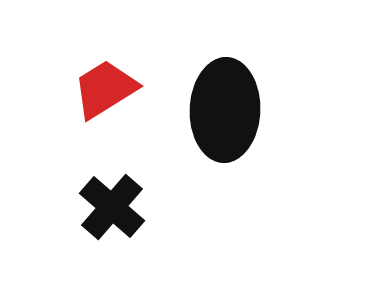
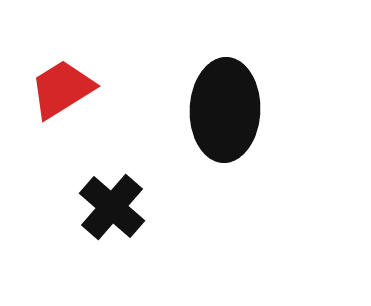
red trapezoid: moved 43 px left
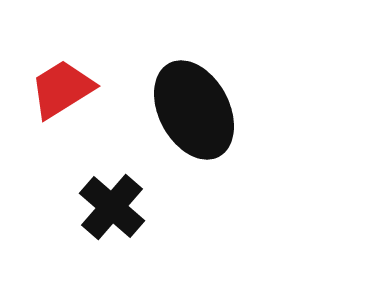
black ellipse: moved 31 px left; rotated 30 degrees counterclockwise
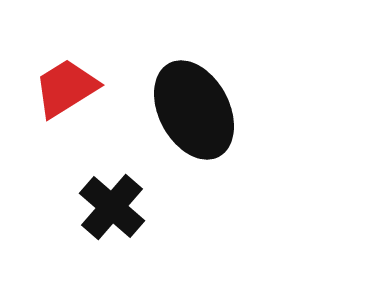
red trapezoid: moved 4 px right, 1 px up
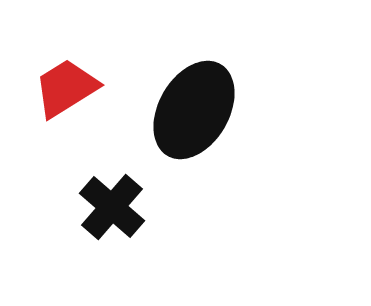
black ellipse: rotated 58 degrees clockwise
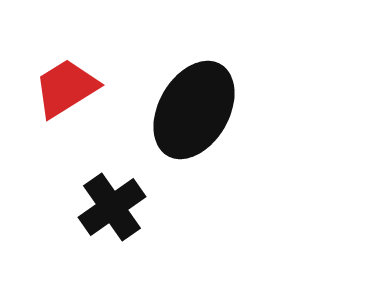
black cross: rotated 14 degrees clockwise
